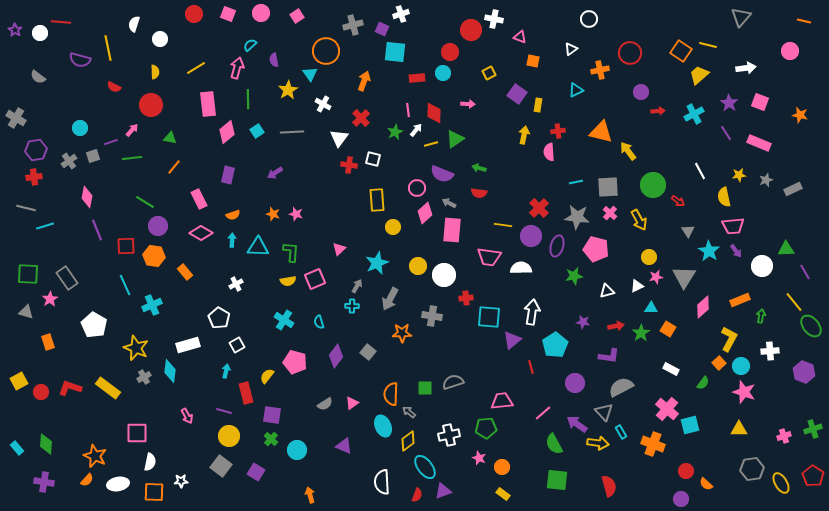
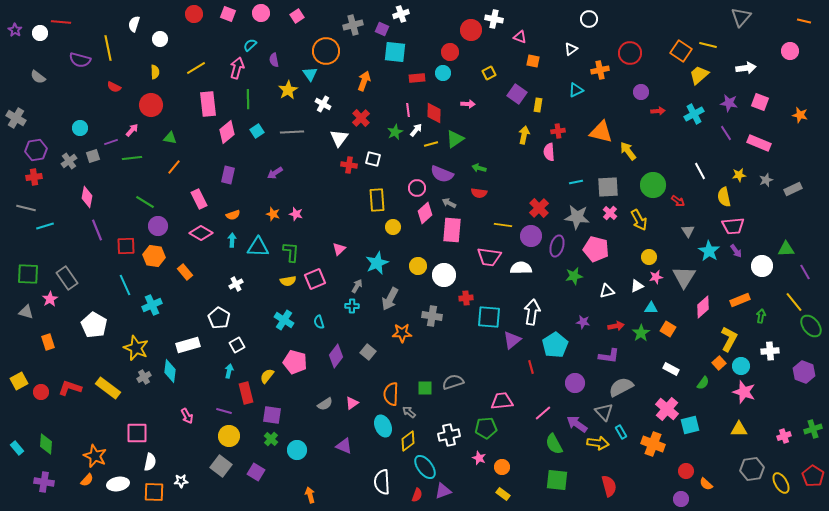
purple star at (729, 103): rotated 24 degrees counterclockwise
cyan arrow at (226, 371): moved 3 px right
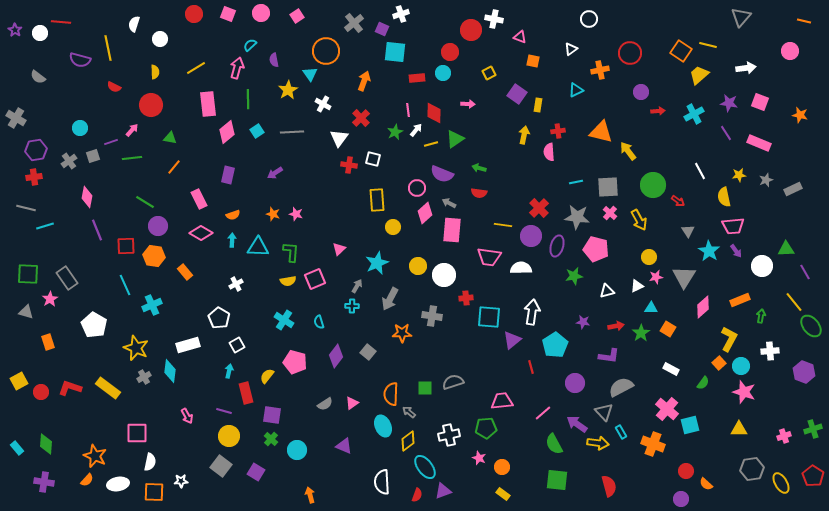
gray cross at (353, 25): moved 1 px right, 2 px up; rotated 24 degrees counterclockwise
